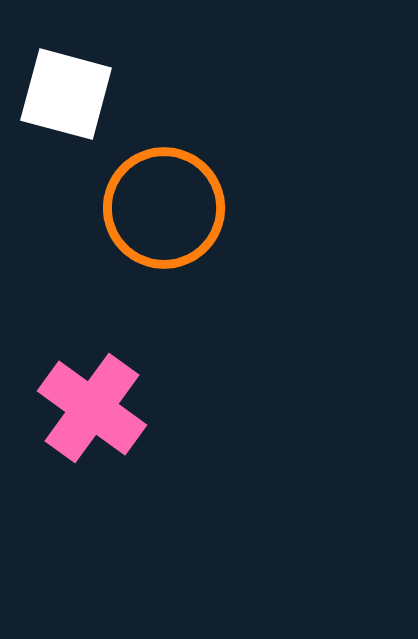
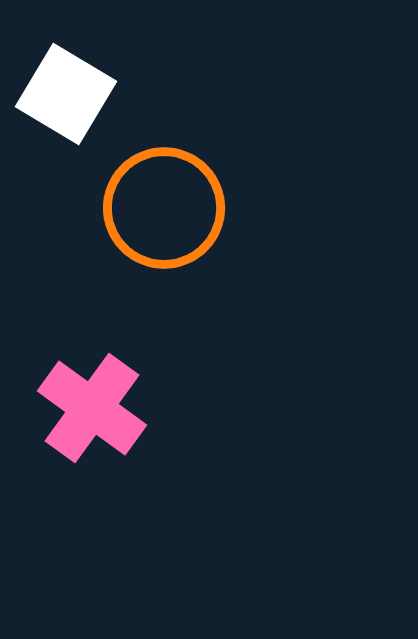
white square: rotated 16 degrees clockwise
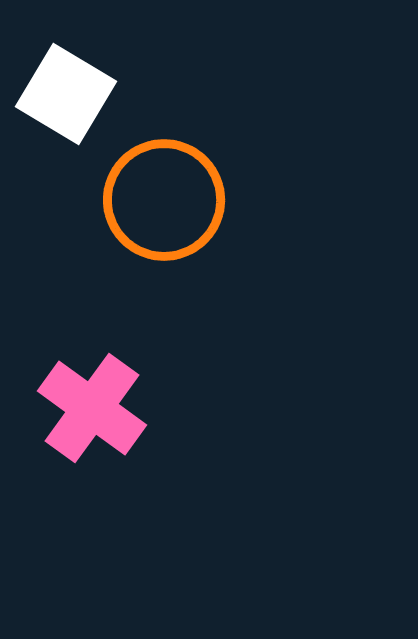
orange circle: moved 8 px up
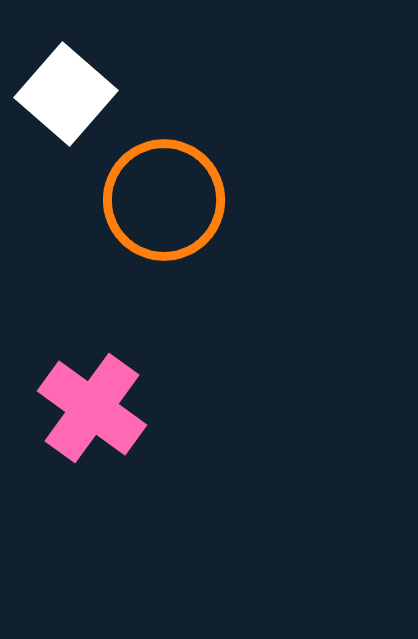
white square: rotated 10 degrees clockwise
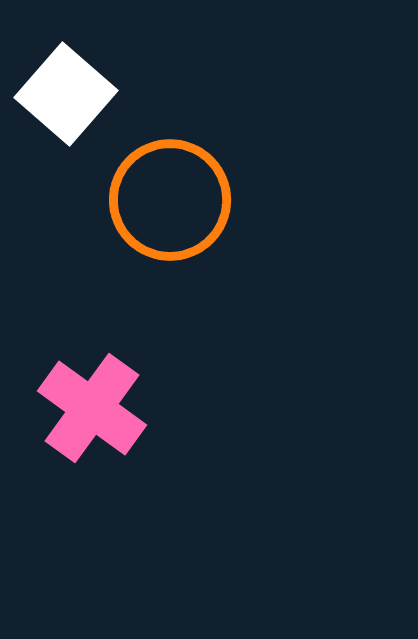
orange circle: moved 6 px right
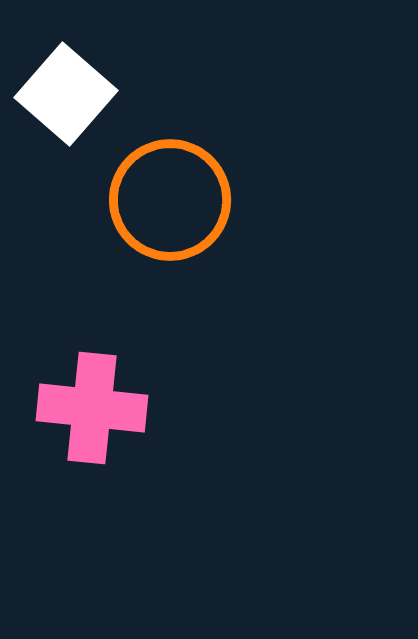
pink cross: rotated 30 degrees counterclockwise
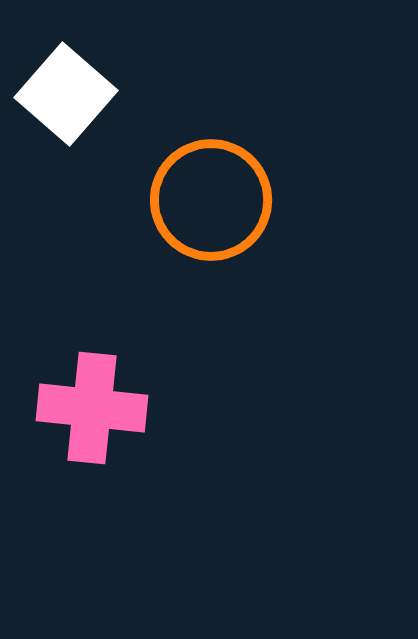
orange circle: moved 41 px right
